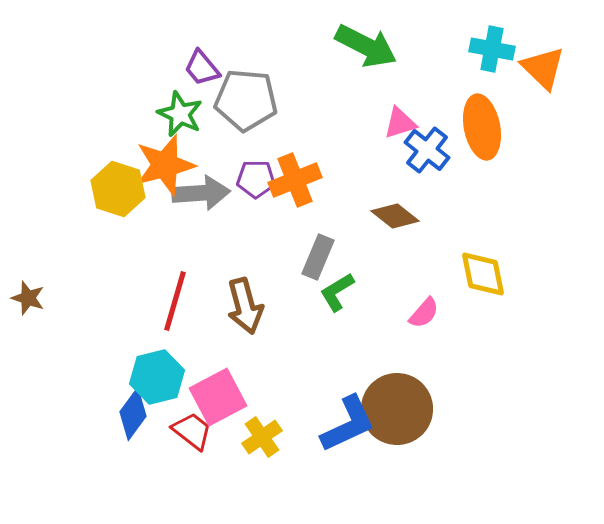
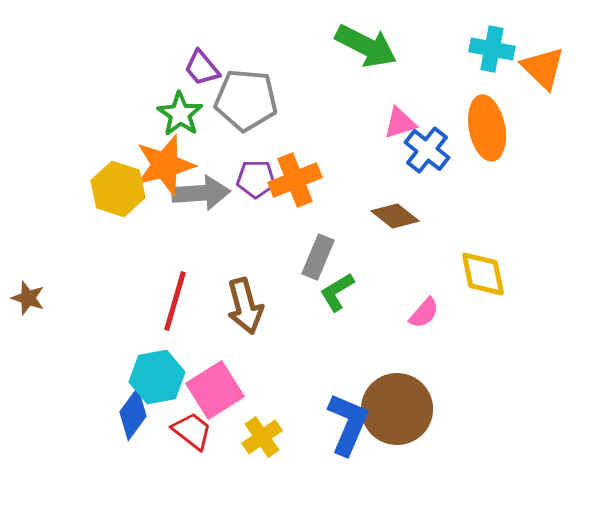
green star: rotated 9 degrees clockwise
orange ellipse: moved 5 px right, 1 px down
cyan hexagon: rotated 4 degrees clockwise
pink square: moved 3 px left, 7 px up; rotated 4 degrees counterclockwise
blue L-shape: rotated 42 degrees counterclockwise
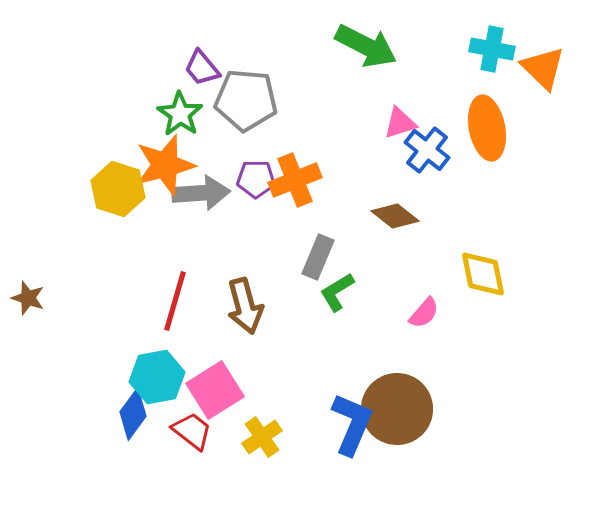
blue L-shape: moved 4 px right
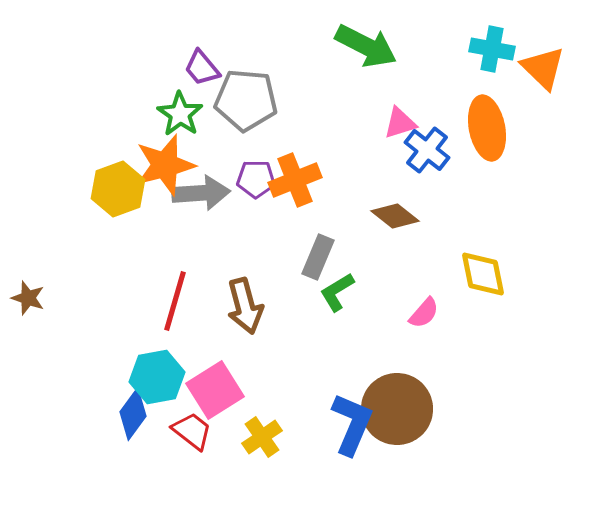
yellow hexagon: rotated 22 degrees clockwise
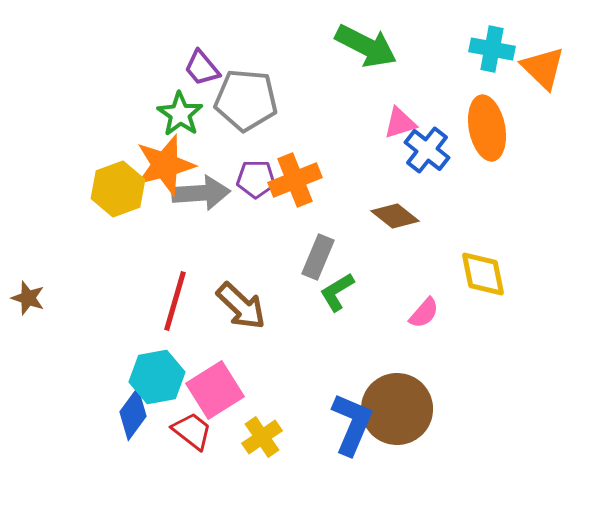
brown arrow: moved 4 px left; rotated 32 degrees counterclockwise
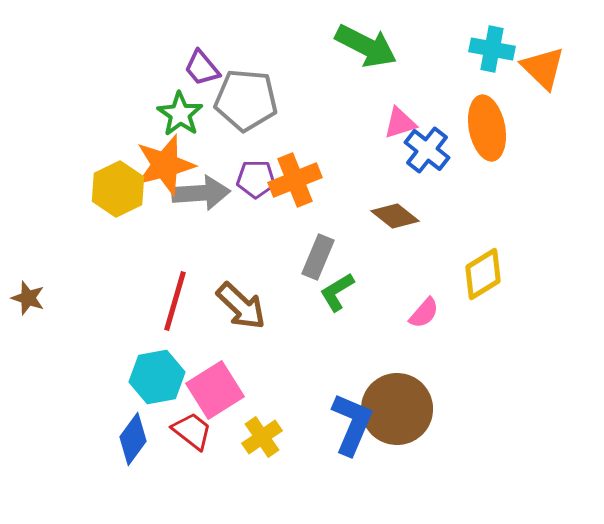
yellow hexagon: rotated 6 degrees counterclockwise
yellow diamond: rotated 70 degrees clockwise
blue diamond: moved 25 px down
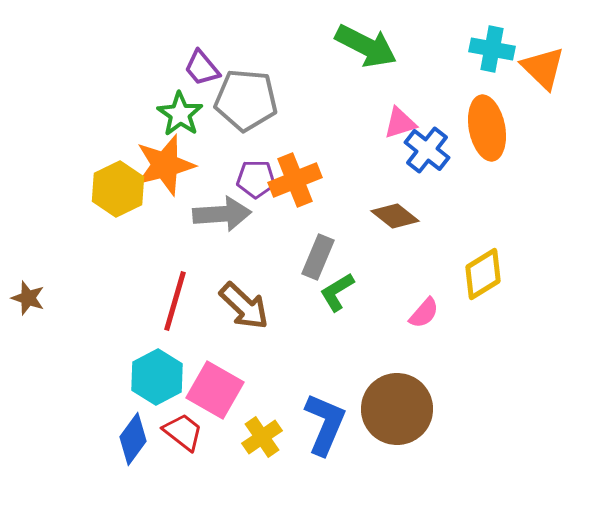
gray arrow: moved 21 px right, 21 px down
brown arrow: moved 3 px right
cyan hexagon: rotated 18 degrees counterclockwise
pink square: rotated 28 degrees counterclockwise
blue L-shape: moved 27 px left
red trapezoid: moved 9 px left, 1 px down
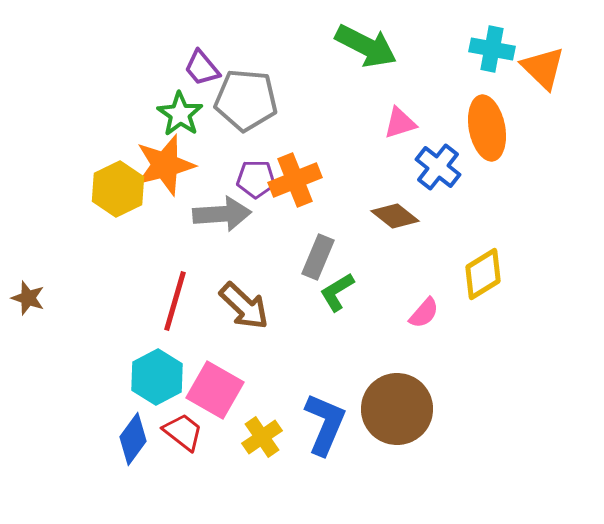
blue cross: moved 11 px right, 17 px down
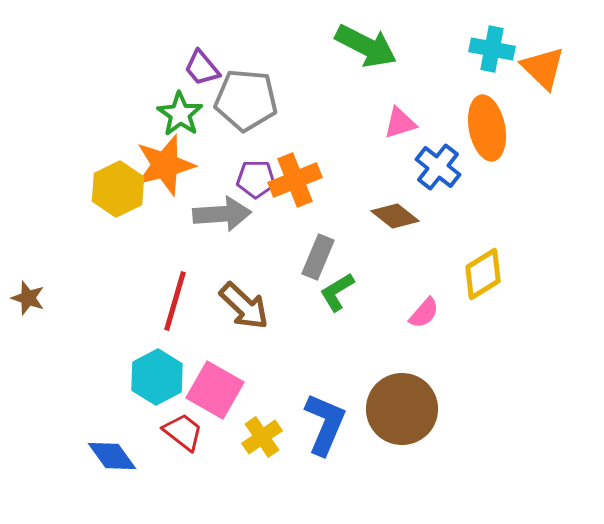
brown circle: moved 5 px right
blue diamond: moved 21 px left, 17 px down; rotated 72 degrees counterclockwise
